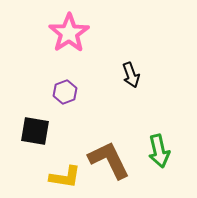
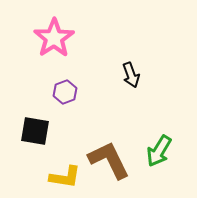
pink star: moved 15 px left, 5 px down
green arrow: rotated 44 degrees clockwise
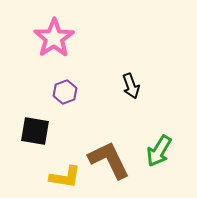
black arrow: moved 11 px down
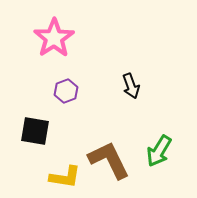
purple hexagon: moved 1 px right, 1 px up
